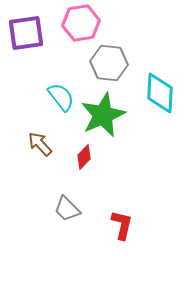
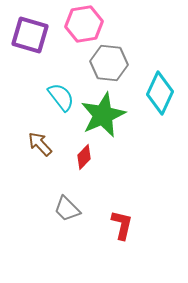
pink hexagon: moved 3 px right, 1 px down
purple square: moved 4 px right, 2 px down; rotated 24 degrees clockwise
cyan diamond: rotated 21 degrees clockwise
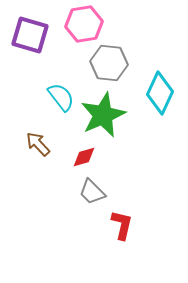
brown arrow: moved 2 px left
red diamond: rotated 30 degrees clockwise
gray trapezoid: moved 25 px right, 17 px up
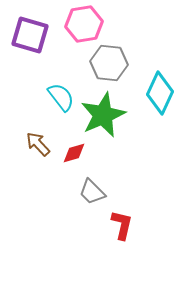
red diamond: moved 10 px left, 4 px up
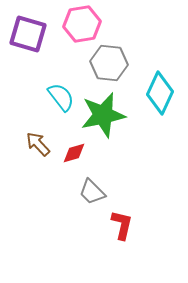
pink hexagon: moved 2 px left
purple square: moved 2 px left, 1 px up
green star: rotated 12 degrees clockwise
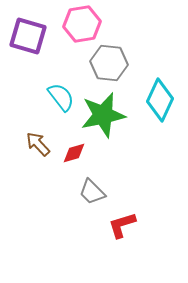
purple square: moved 2 px down
cyan diamond: moved 7 px down
red L-shape: rotated 120 degrees counterclockwise
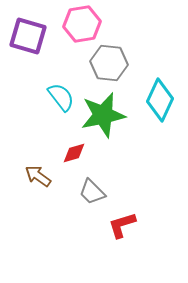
brown arrow: moved 32 px down; rotated 12 degrees counterclockwise
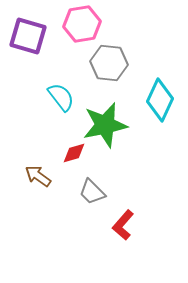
green star: moved 2 px right, 10 px down
red L-shape: moved 1 px right; rotated 32 degrees counterclockwise
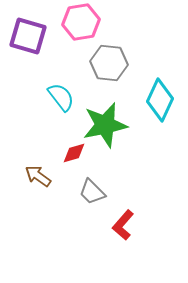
pink hexagon: moved 1 px left, 2 px up
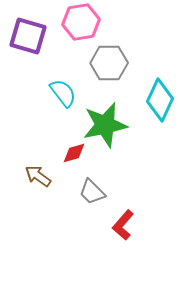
gray hexagon: rotated 6 degrees counterclockwise
cyan semicircle: moved 2 px right, 4 px up
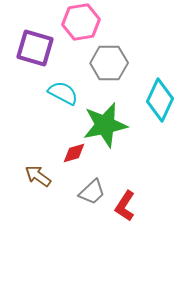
purple square: moved 7 px right, 12 px down
cyan semicircle: rotated 24 degrees counterclockwise
gray trapezoid: rotated 88 degrees counterclockwise
red L-shape: moved 2 px right, 19 px up; rotated 8 degrees counterclockwise
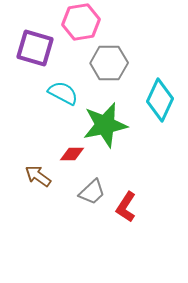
red diamond: moved 2 px left, 1 px down; rotated 15 degrees clockwise
red L-shape: moved 1 px right, 1 px down
